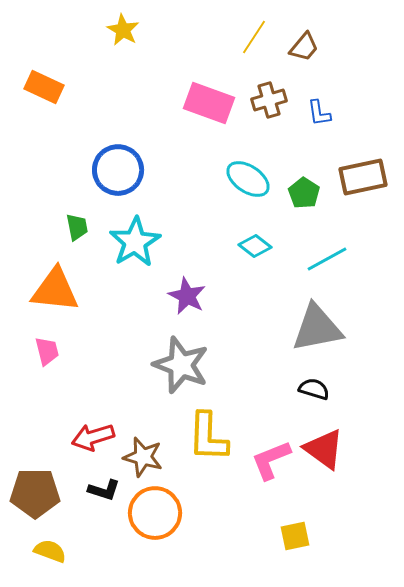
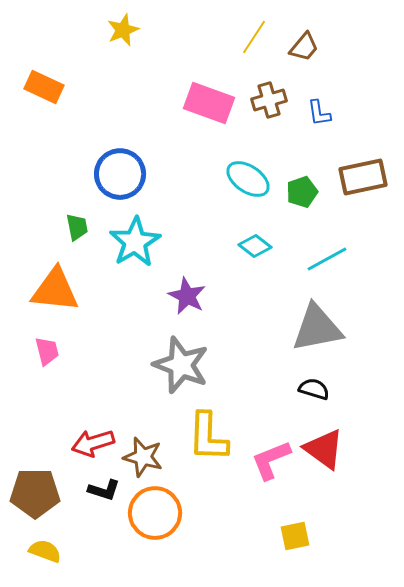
yellow star: rotated 20 degrees clockwise
blue circle: moved 2 px right, 4 px down
green pentagon: moved 2 px left, 1 px up; rotated 20 degrees clockwise
red arrow: moved 6 px down
yellow semicircle: moved 5 px left
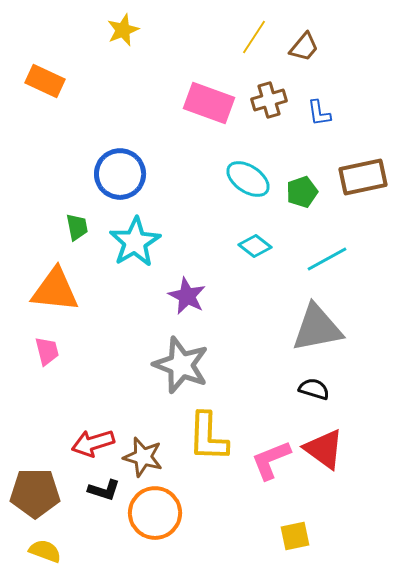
orange rectangle: moved 1 px right, 6 px up
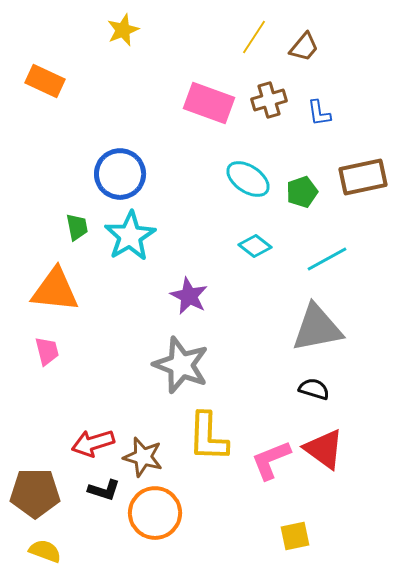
cyan star: moved 5 px left, 6 px up
purple star: moved 2 px right
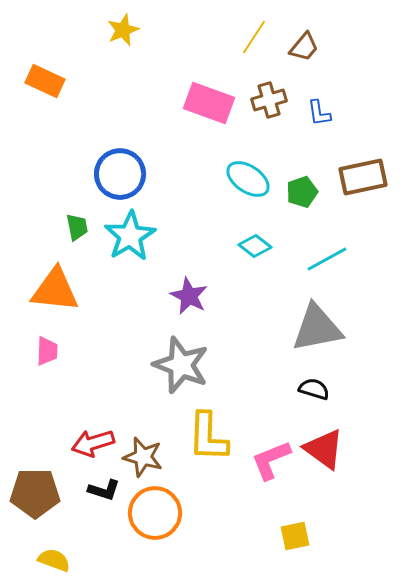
pink trapezoid: rotated 16 degrees clockwise
yellow semicircle: moved 9 px right, 9 px down
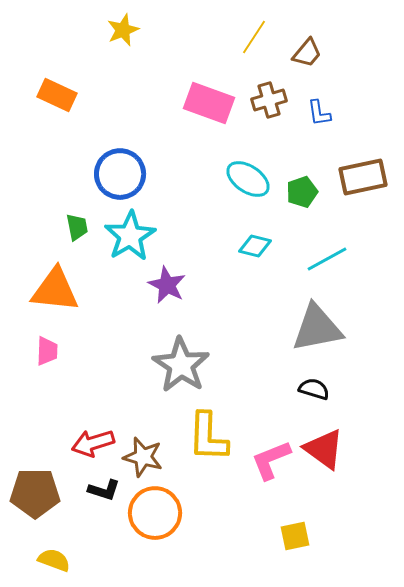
brown trapezoid: moved 3 px right, 6 px down
orange rectangle: moved 12 px right, 14 px down
cyan diamond: rotated 24 degrees counterclockwise
purple star: moved 22 px left, 11 px up
gray star: rotated 12 degrees clockwise
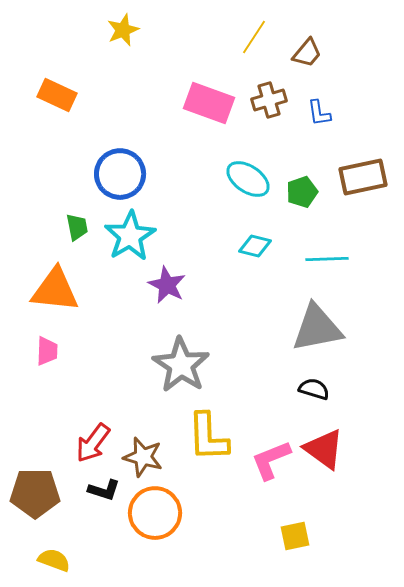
cyan line: rotated 27 degrees clockwise
yellow L-shape: rotated 4 degrees counterclockwise
red arrow: rotated 36 degrees counterclockwise
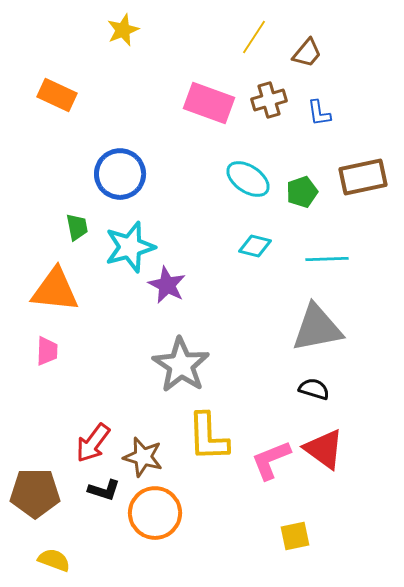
cyan star: moved 11 px down; rotated 15 degrees clockwise
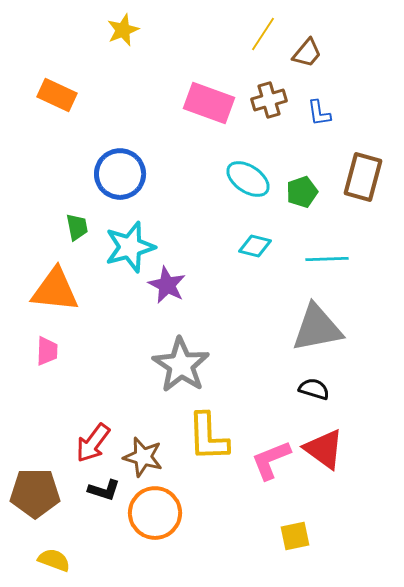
yellow line: moved 9 px right, 3 px up
brown rectangle: rotated 63 degrees counterclockwise
